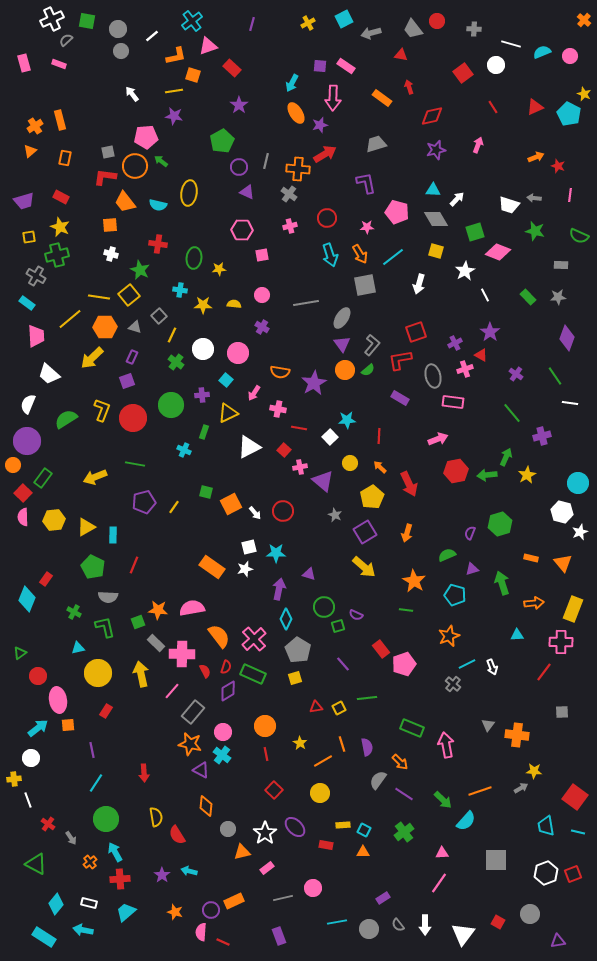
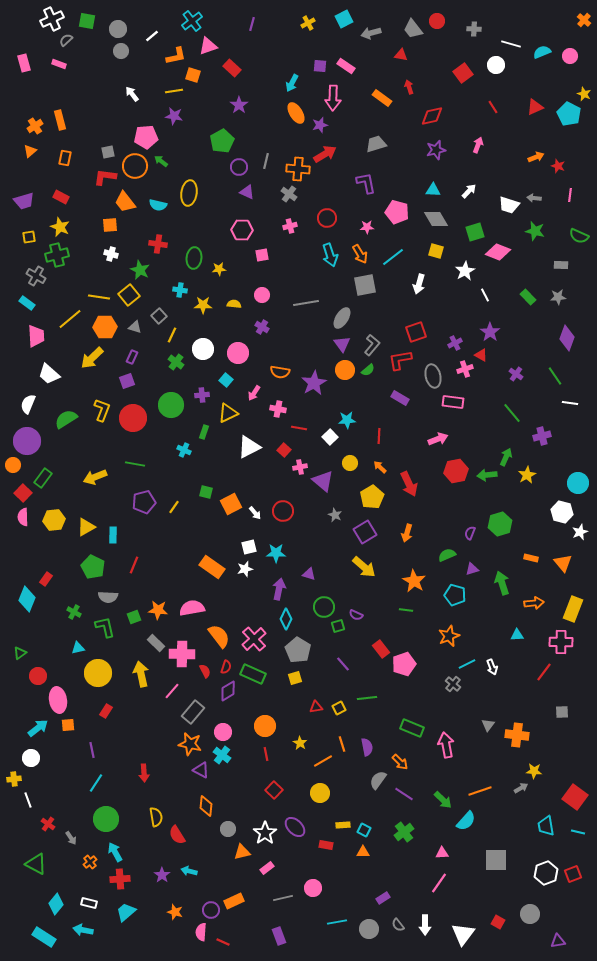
white arrow at (457, 199): moved 12 px right, 8 px up
green square at (138, 622): moved 4 px left, 5 px up
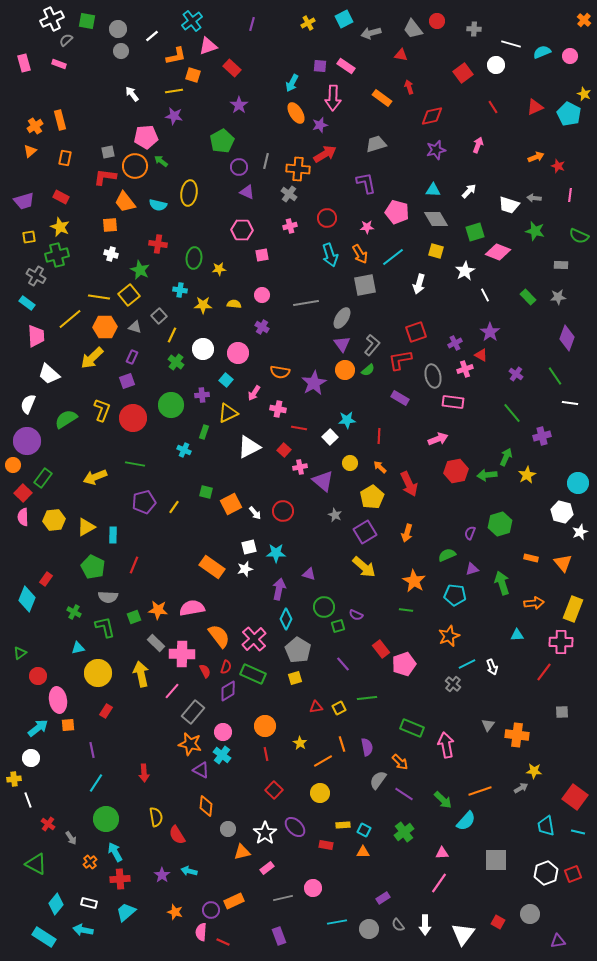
cyan pentagon at (455, 595): rotated 10 degrees counterclockwise
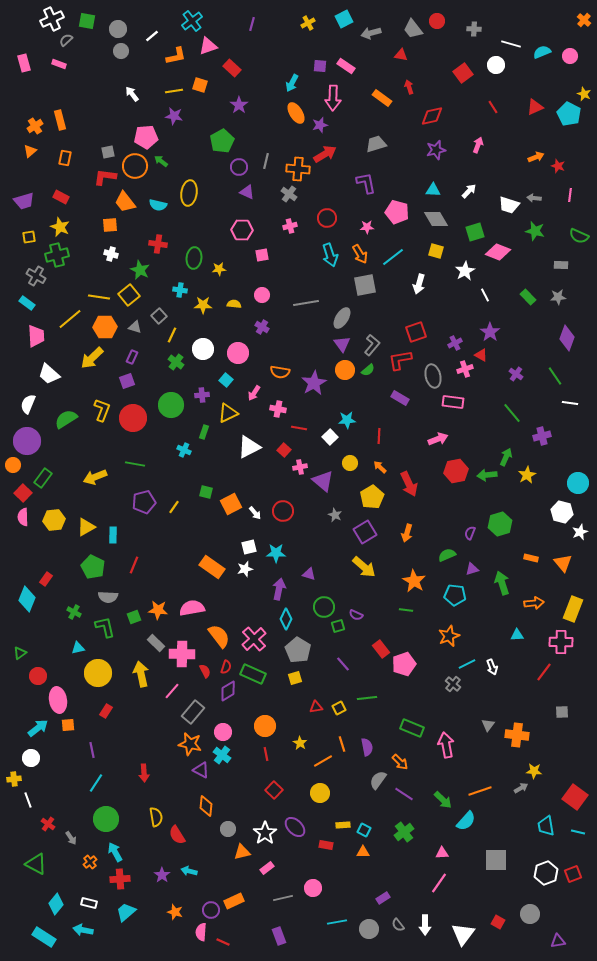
orange square at (193, 75): moved 7 px right, 10 px down
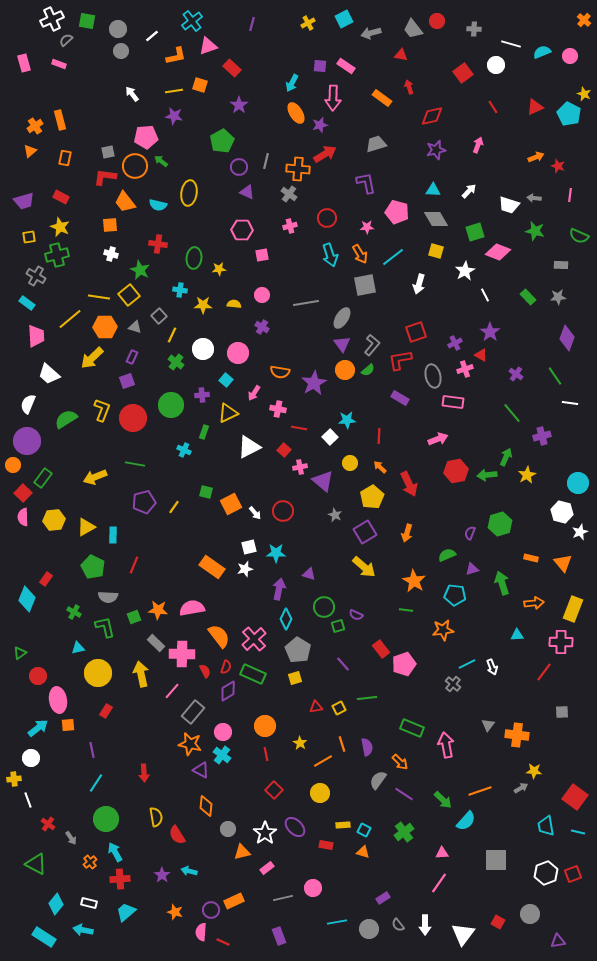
orange star at (449, 636): moved 6 px left, 6 px up; rotated 15 degrees clockwise
orange triangle at (363, 852): rotated 16 degrees clockwise
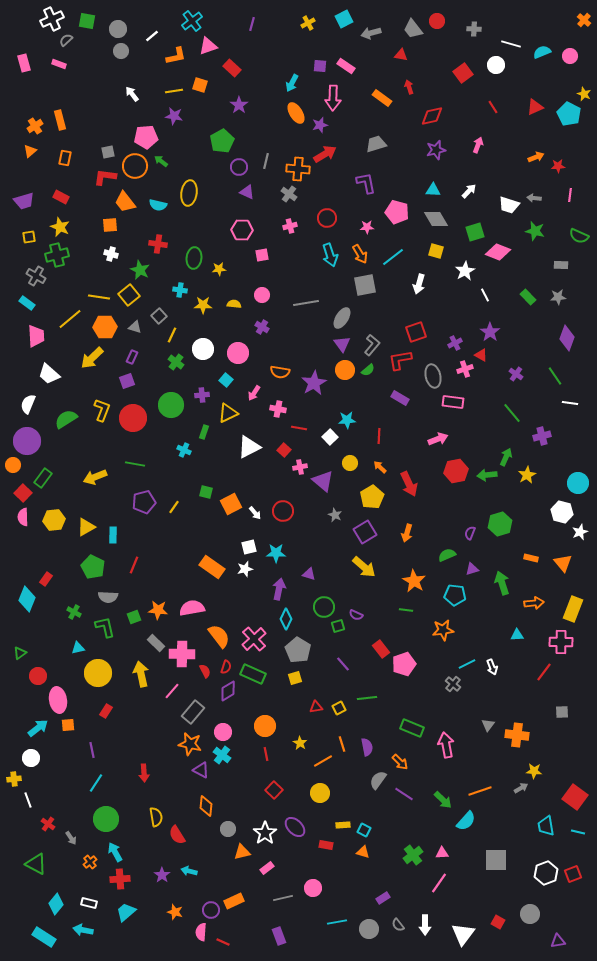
red star at (558, 166): rotated 24 degrees counterclockwise
green cross at (404, 832): moved 9 px right, 23 px down
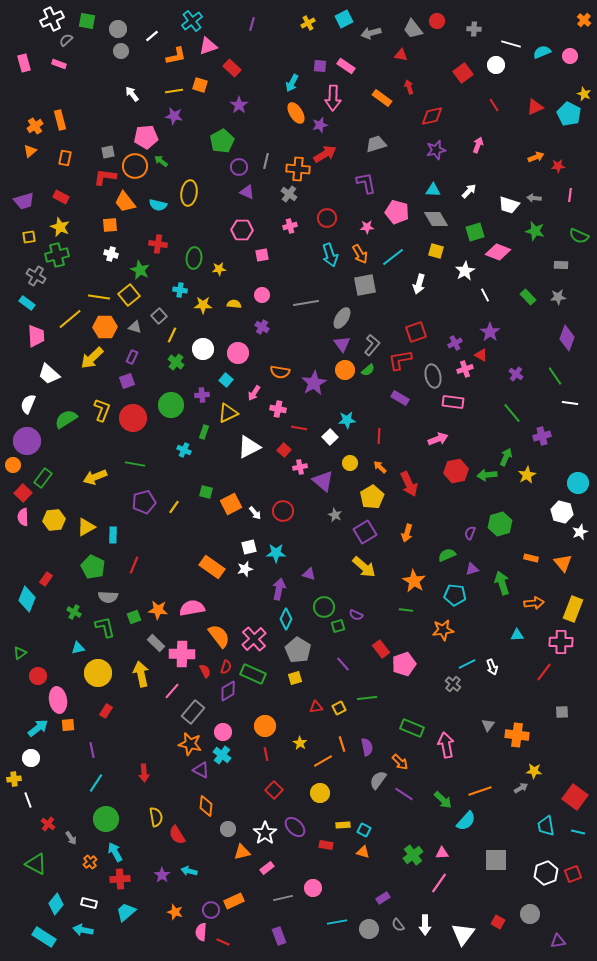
red line at (493, 107): moved 1 px right, 2 px up
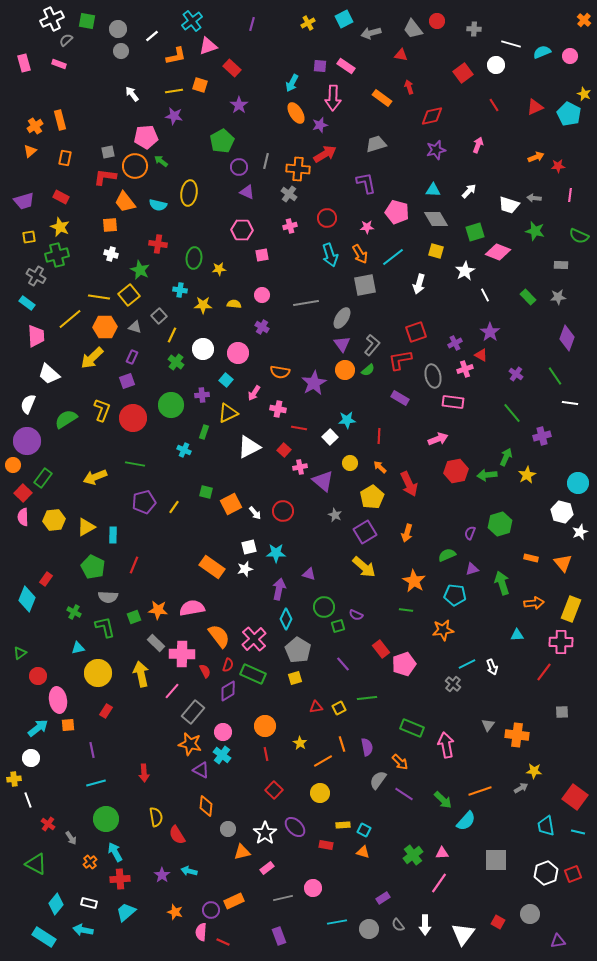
yellow rectangle at (573, 609): moved 2 px left
red semicircle at (226, 667): moved 2 px right, 2 px up
cyan line at (96, 783): rotated 42 degrees clockwise
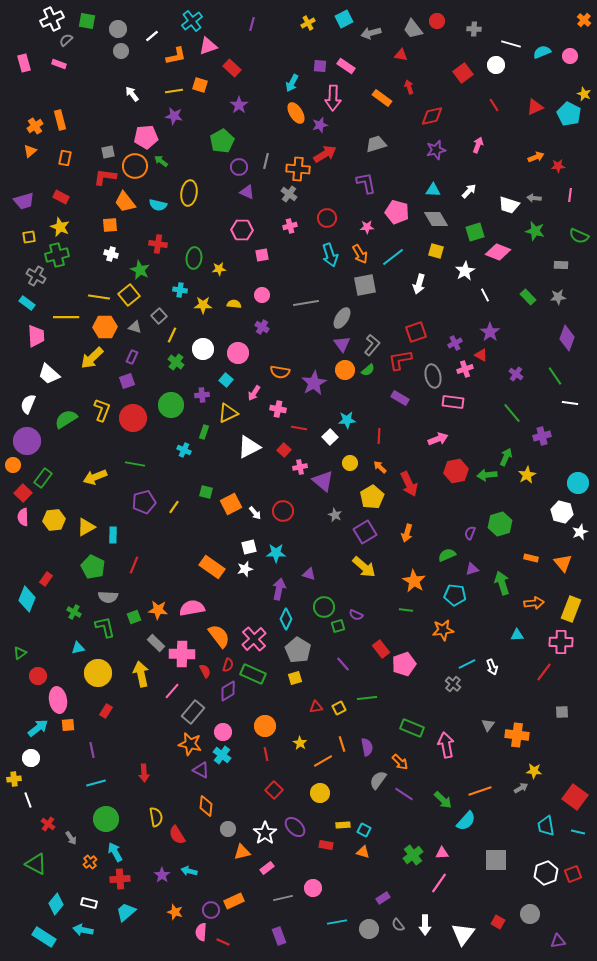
yellow line at (70, 319): moved 4 px left, 2 px up; rotated 40 degrees clockwise
